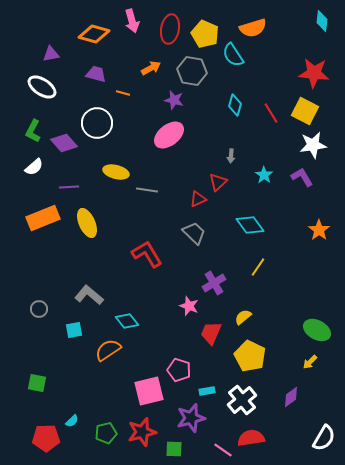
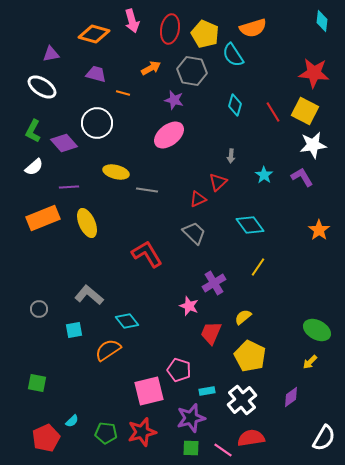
red line at (271, 113): moved 2 px right, 1 px up
green pentagon at (106, 433): rotated 20 degrees clockwise
red pentagon at (46, 438): rotated 24 degrees counterclockwise
green square at (174, 449): moved 17 px right, 1 px up
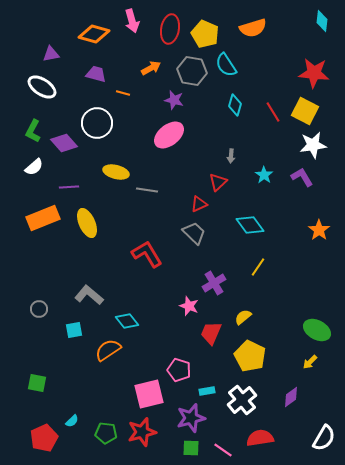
cyan semicircle at (233, 55): moved 7 px left, 10 px down
red triangle at (198, 199): moved 1 px right, 5 px down
pink square at (149, 391): moved 3 px down
red pentagon at (46, 438): moved 2 px left
red semicircle at (251, 438): moved 9 px right
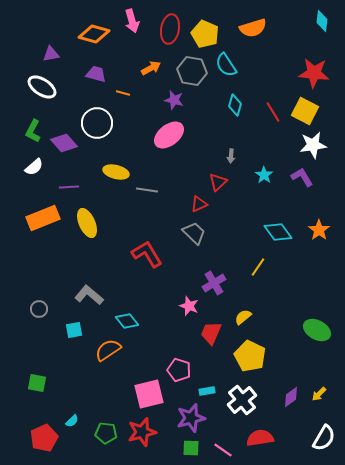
cyan diamond at (250, 225): moved 28 px right, 7 px down
yellow arrow at (310, 362): moved 9 px right, 32 px down
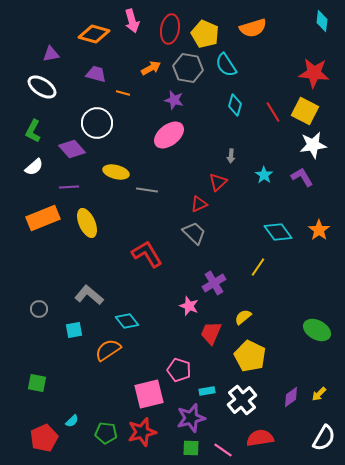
gray hexagon at (192, 71): moved 4 px left, 3 px up
purple diamond at (64, 143): moved 8 px right, 6 px down
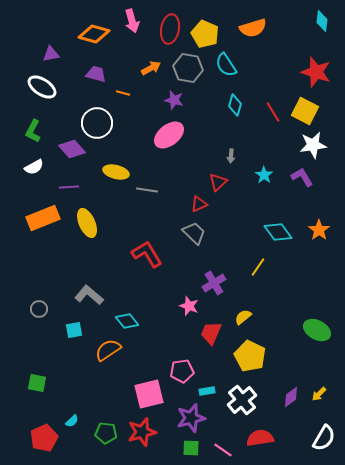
red star at (314, 73): moved 2 px right, 1 px up; rotated 12 degrees clockwise
white semicircle at (34, 167): rotated 12 degrees clockwise
pink pentagon at (179, 370): moved 3 px right, 1 px down; rotated 25 degrees counterclockwise
